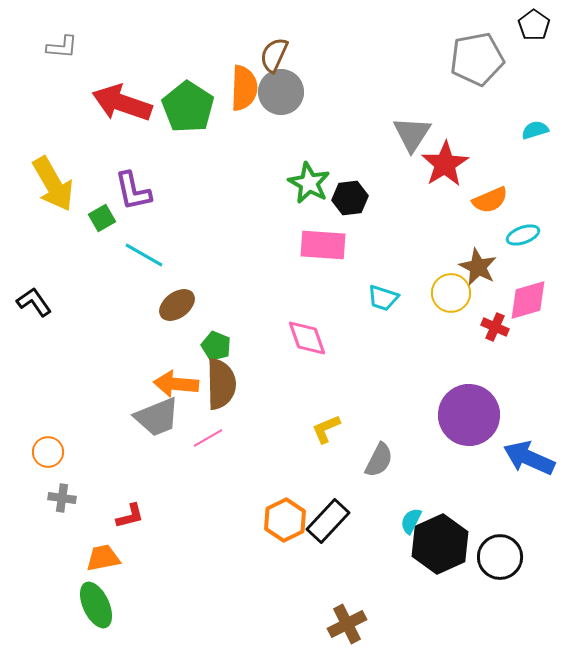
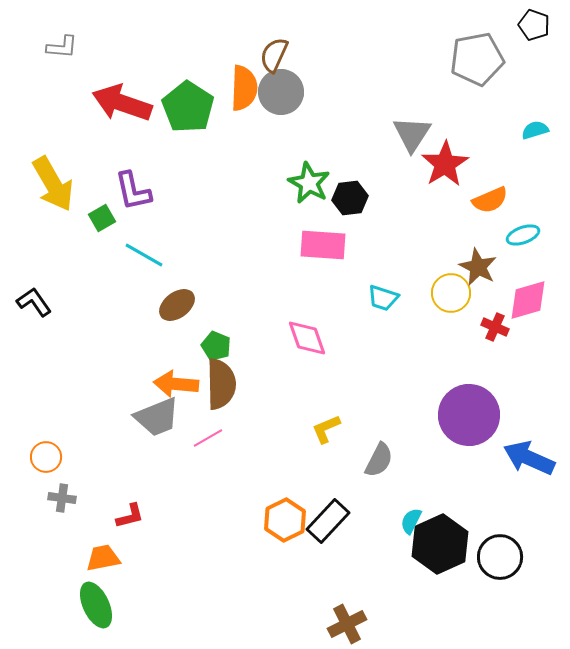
black pentagon at (534, 25): rotated 16 degrees counterclockwise
orange circle at (48, 452): moved 2 px left, 5 px down
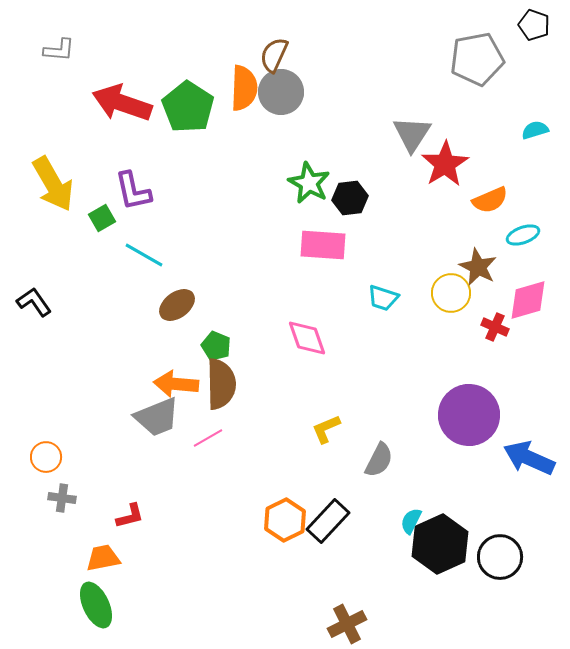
gray L-shape at (62, 47): moved 3 px left, 3 px down
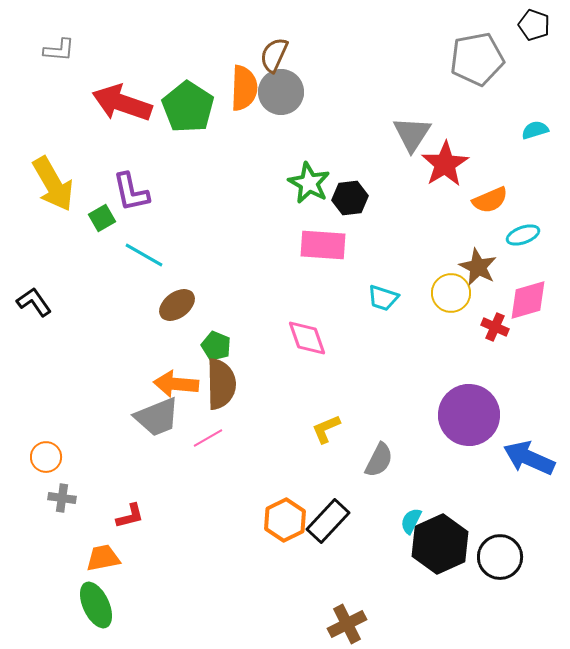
purple L-shape at (133, 191): moved 2 px left, 1 px down
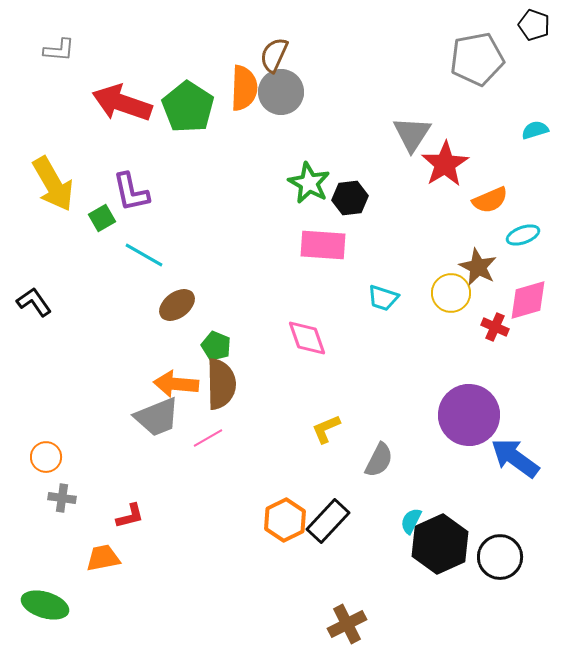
blue arrow at (529, 458): moved 14 px left; rotated 12 degrees clockwise
green ellipse at (96, 605): moved 51 px left; rotated 48 degrees counterclockwise
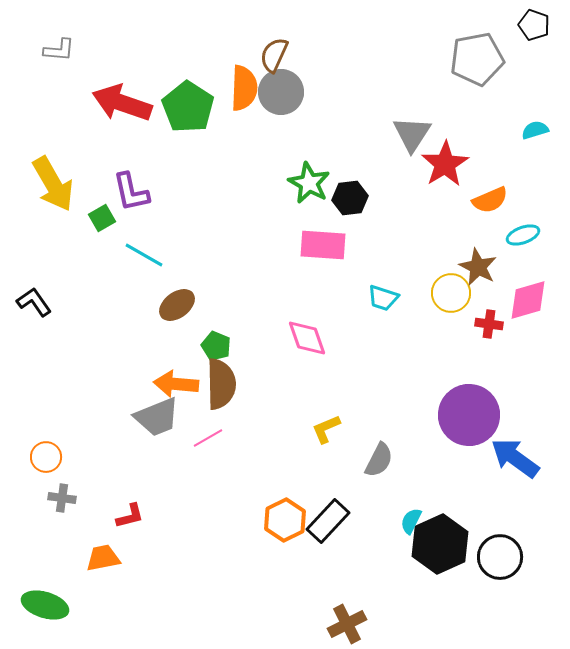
red cross at (495, 327): moved 6 px left, 3 px up; rotated 16 degrees counterclockwise
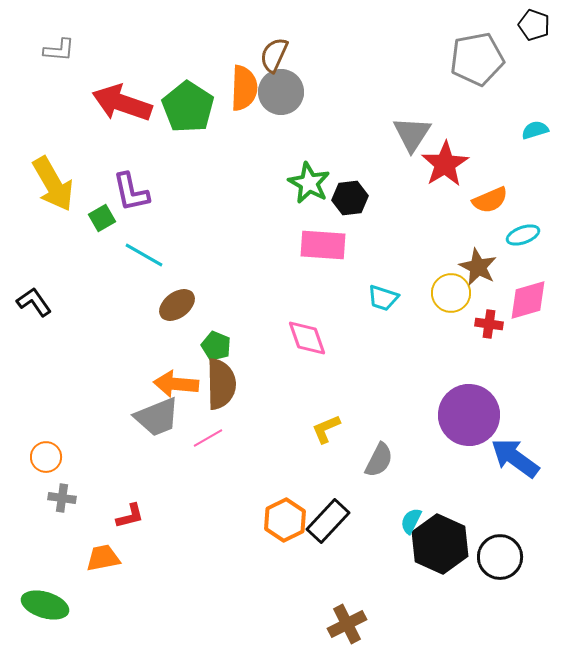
black hexagon at (440, 544): rotated 12 degrees counterclockwise
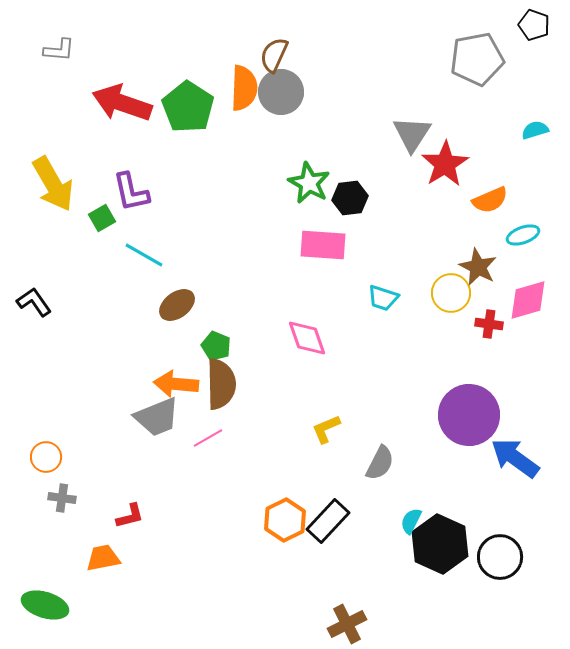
gray semicircle at (379, 460): moved 1 px right, 3 px down
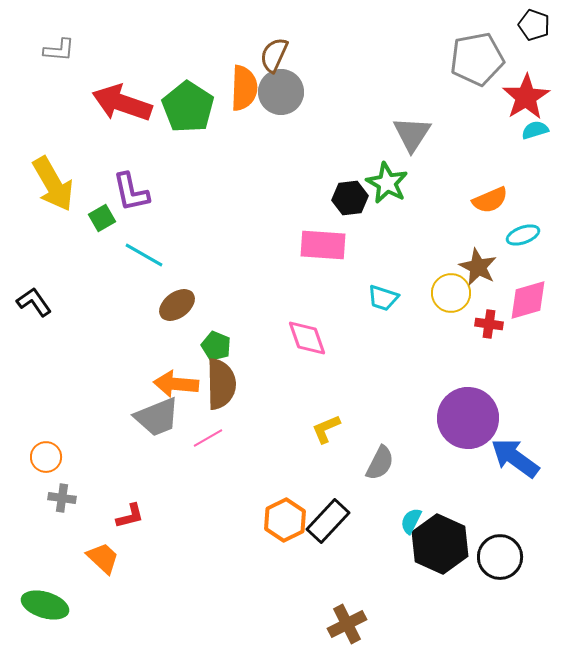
red star at (445, 164): moved 81 px right, 67 px up
green star at (309, 183): moved 78 px right
purple circle at (469, 415): moved 1 px left, 3 px down
orange trapezoid at (103, 558): rotated 54 degrees clockwise
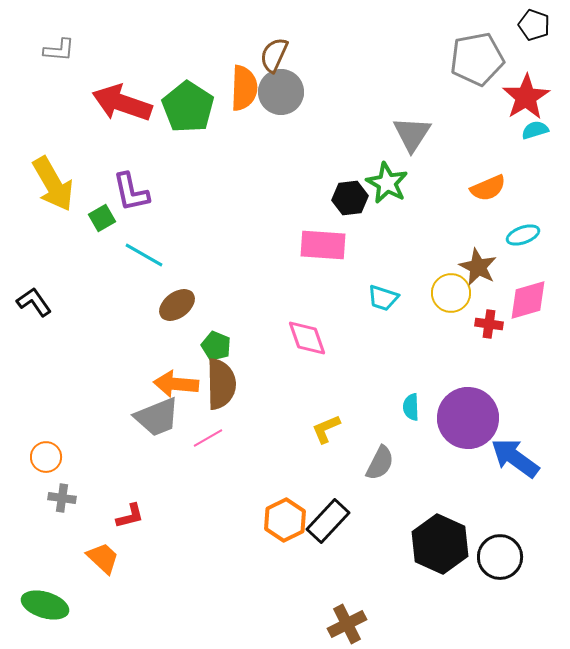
orange semicircle at (490, 200): moved 2 px left, 12 px up
cyan semicircle at (411, 521): moved 114 px up; rotated 28 degrees counterclockwise
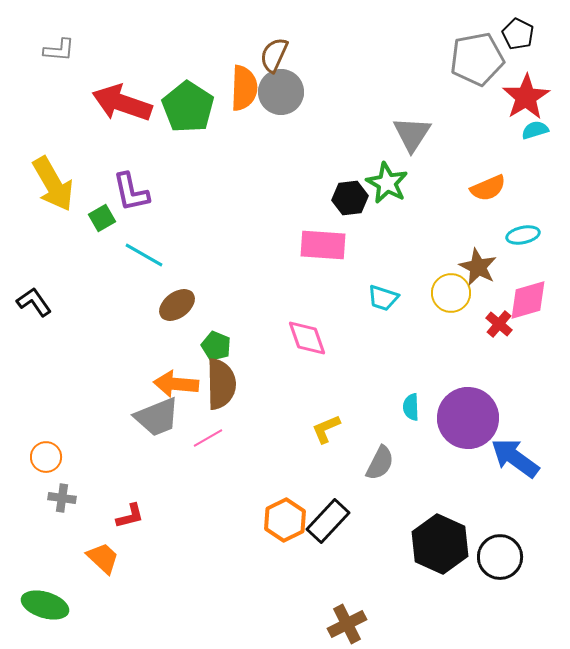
black pentagon at (534, 25): moved 16 px left, 9 px down; rotated 8 degrees clockwise
cyan ellipse at (523, 235): rotated 8 degrees clockwise
red cross at (489, 324): moved 10 px right; rotated 32 degrees clockwise
